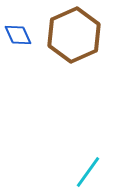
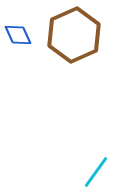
cyan line: moved 8 px right
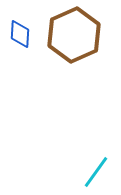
blue diamond: moved 2 px right, 1 px up; rotated 28 degrees clockwise
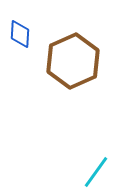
brown hexagon: moved 1 px left, 26 px down
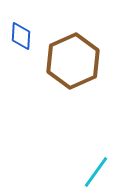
blue diamond: moved 1 px right, 2 px down
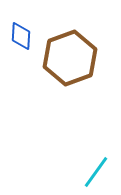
brown hexagon: moved 3 px left, 3 px up; rotated 4 degrees clockwise
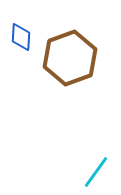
blue diamond: moved 1 px down
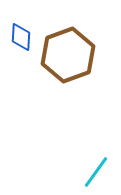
brown hexagon: moved 2 px left, 3 px up
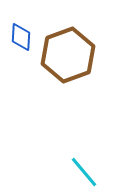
cyan line: moved 12 px left; rotated 76 degrees counterclockwise
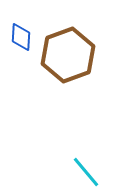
cyan line: moved 2 px right
